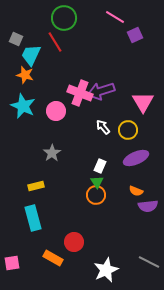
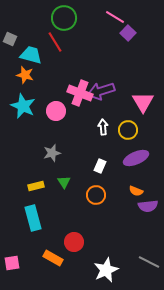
purple square: moved 7 px left, 2 px up; rotated 21 degrees counterclockwise
gray square: moved 6 px left
cyan trapezoid: rotated 80 degrees clockwise
white arrow: rotated 35 degrees clockwise
gray star: rotated 18 degrees clockwise
green triangle: moved 33 px left
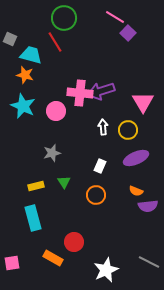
pink cross: rotated 15 degrees counterclockwise
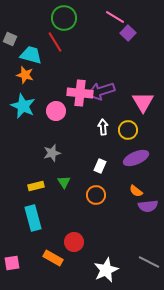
orange semicircle: rotated 16 degrees clockwise
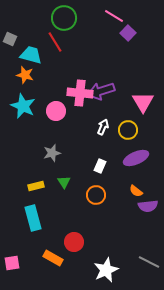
pink line: moved 1 px left, 1 px up
white arrow: rotated 28 degrees clockwise
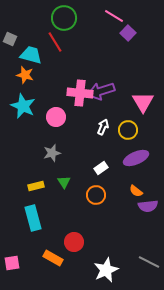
pink circle: moved 6 px down
white rectangle: moved 1 px right, 2 px down; rotated 32 degrees clockwise
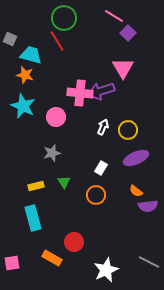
red line: moved 2 px right, 1 px up
pink triangle: moved 20 px left, 34 px up
white rectangle: rotated 24 degrees counterclockwise
orange rectangle: moved 1 px left
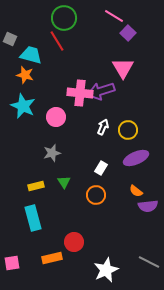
orange rectangle: rotated 42 degrees counterclockwise
